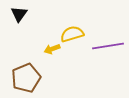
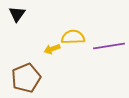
black triangle: moved 2 px left
yellow semicircle: moved 1 px right, 3 px down; rotated 15 degrees clockwise
purple line: moved 1 px right
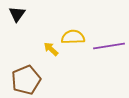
yellow arrow: moved 1 px left; rotated 63 degrees clockwise
brown pentagon: moved 2 px down
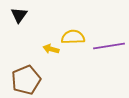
black triangle: moved 2 px right, 1 px down
yellow arrow: rotated 28 degrees counterclockwise
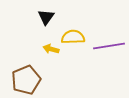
black triangle: moved 27 px right, 2 px down
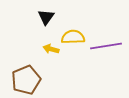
purple line: moved 3 px left
